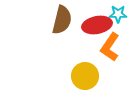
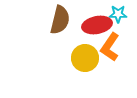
brown semicircle: moved 2 px left
yellow circle: moved 18 px up
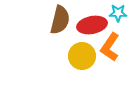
cyan star: moved 1 px up
red ellipse: moved 5 px left
yellow circle: moved 3 px left, 2 px up
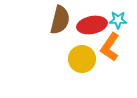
cyan star: moved 7 px down
yellow circle: moved 3 px down
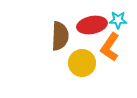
brown semicircle: moved 16 px down; rotated 12 degrees counterclockwise
yellow circle: moved 4 px down
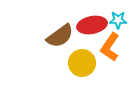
brown semicircle: rotated 52 degrees clockwise
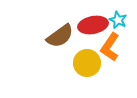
cyan star: rotated 24 degrees clockwise
red ellipse: moved 1 px right
yellow circle: moved 5 px right
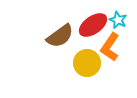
red ellipse: rotated 24 degrees counterclockwise
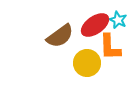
red ellipse: moved 2 px right
orange L-shape: rotated 36 degrees counterclockwise
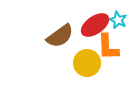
orange L-shape: moved 2 px left
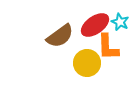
cyan star: moved 2 px right, 2 px down
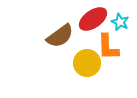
red ellipse: moved 2 px left, 6 px up
